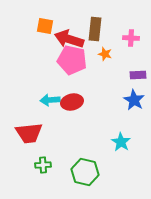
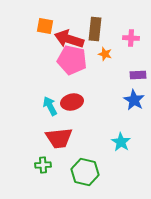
cyan arrow: moved 6 px down; rotated 66 degrees clockwise
red trapezoid: moved 30 px right, 5 px down
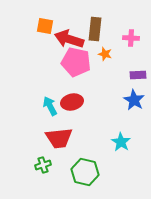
pink pentagon: moved 4 px right, 2 px down
green cross: rotated 14 degrees counterclockwise
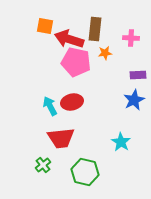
orange star: moved 1 px up; rotated 24 degrees counterclockwise
blue star: rotated 15 degrees clockwise
red trapezoid: moved 2 px right
green cross: rotated 21 degrees counterclockwise
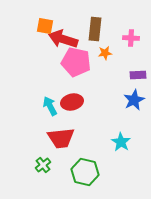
red arrow: moved 6 px left
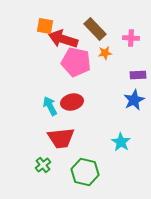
brown rectangle: rotated 50 degrees counterclockwise
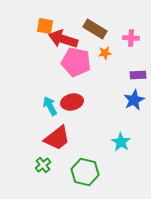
brown rectangle: rotated 15 degrees counterclockwise
red trapezoid: moved 4 px left; rotated 32 degrees counterclockwise
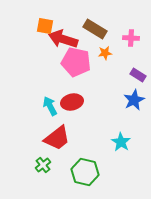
purple rectangle: rotated 35 degrees clockwise
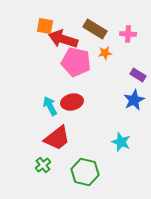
pink cross: moved 3 px left, 4 px up
cyan star: rotated 12 degrees counterclockwise
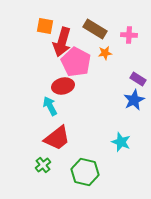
pink cross: moved 1 px right, 1 px down
red arrow: moved 1 px left, 3 px down; rotated 92 degrees counterclockwise
pink pentagon: rotated 16 degrees clockwise
purple rectangle: moved 4 px down
red ellipse: moved 9 px left, 16 px up
